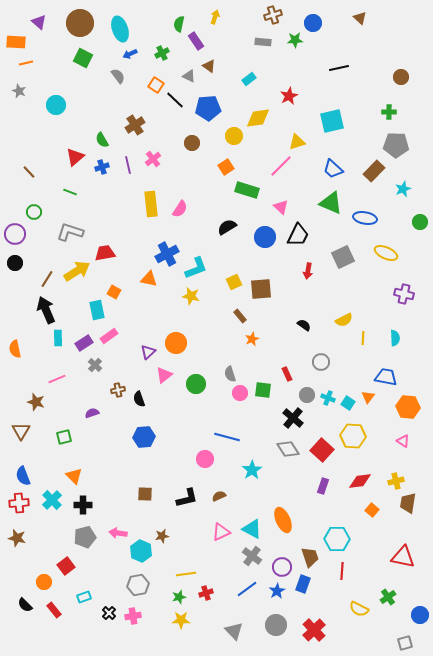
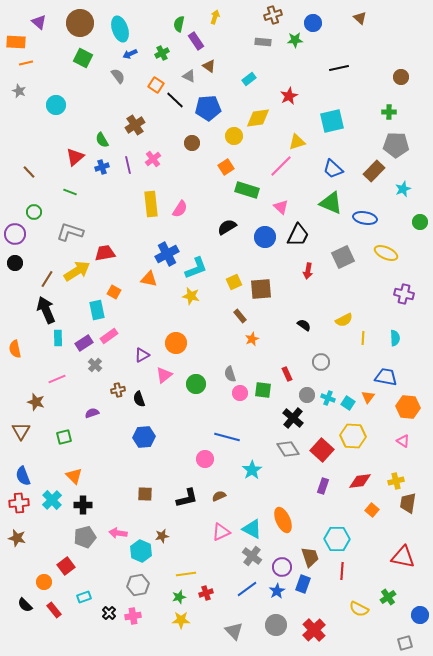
purple triangle at (148, 352): moved 6 px left, 3 px down; rotated 14 degrees clockwise
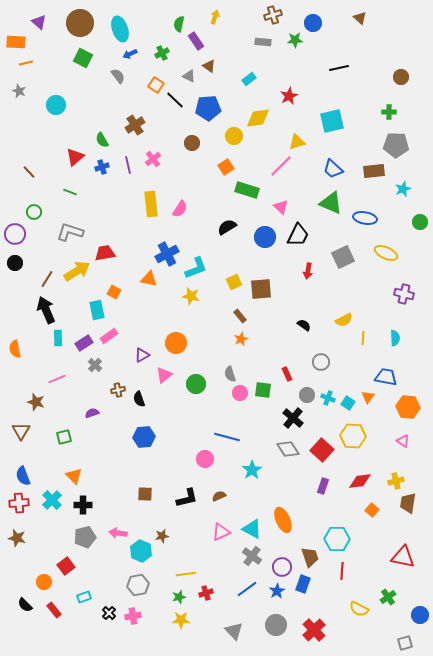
brown rectangle at (374, 171): rotated 40 degrees clockwise
orange star at (252, 339): moved 11 px left
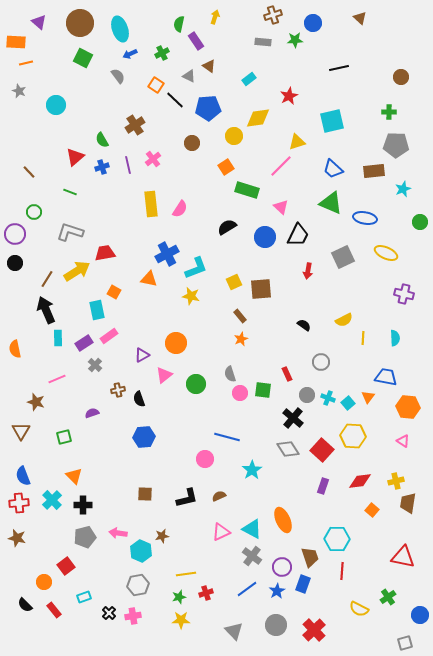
cyan square at (348, 403): rotated 16 degrees clockwise
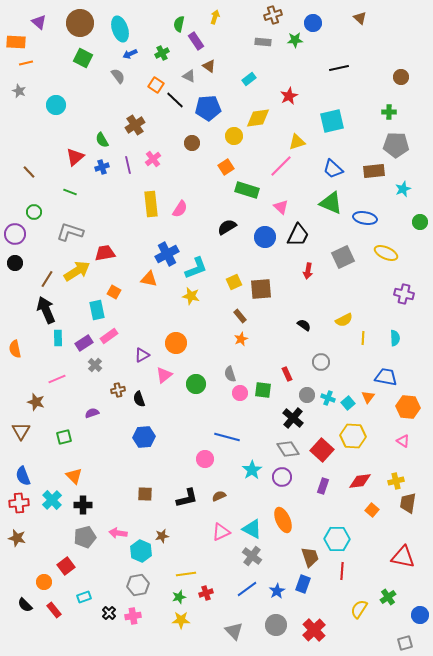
purple circle at (282, 567): moved 90 px up
yellow semicircle at (359, 609): rotated 96 degrees clockwise
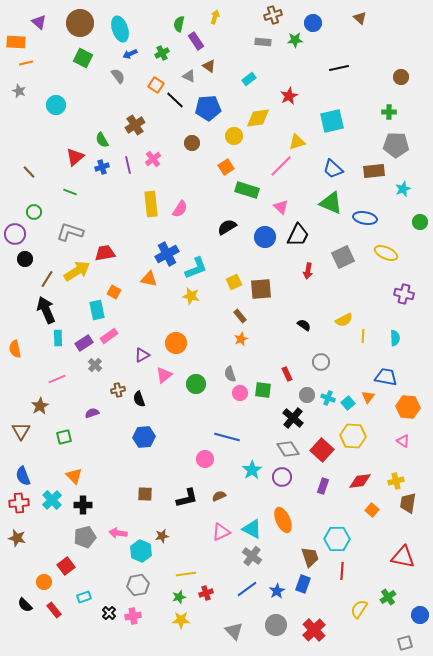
black circle at (15, 263): moved 10 px right, 4 px up
yellow line at (363, 338): moved 2 px up
brown star at (36, 402): moved 4 px right, 4 px down; rotated 24 degrees clockwise
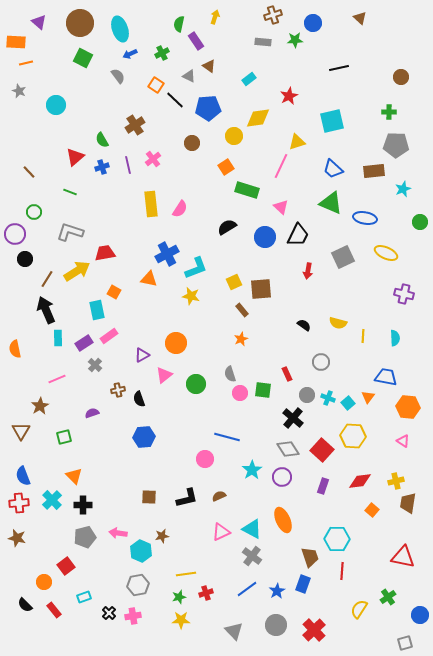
pink line at (281, 166): rotated 20 degrees counterclockwise
brown rectangle at (240, 316): moved 2 px right, 6 px up
yellow semicircle at (344, 320): moved 6 px left, 3 px down; rotated 42 degrees clockwise
brown square at (145, 494): moved 4 px right, 3 px down
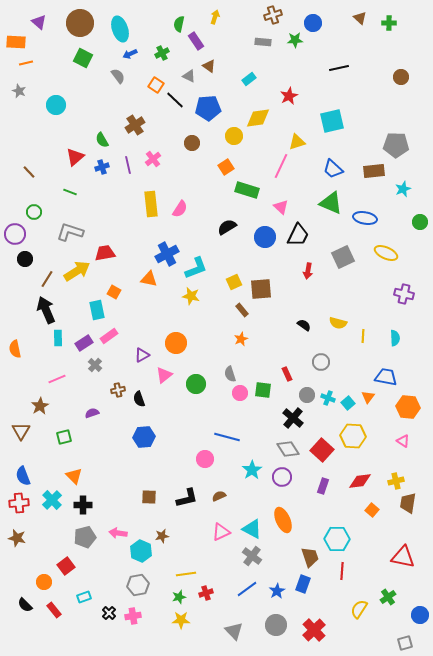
green cross at (389, 112): moved 89 px up
